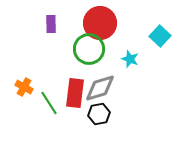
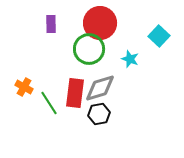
cyan square: moved 1 px left
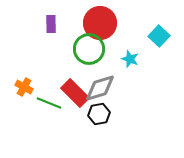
red rectangle: rotated 52 degrees counterclockwise
green line: rotated 35 degrees counterclockwise
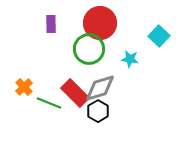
cyan star: rotated 12 degrees counterclockwise
orange cross: rotated 18 degrees clockwise
black hexagon: moved 1 px left, 3 px up; rotated 20 degrees counterclockwise
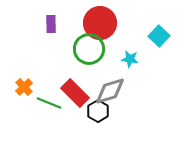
gray diamond: moved 10 px right, 3 px down
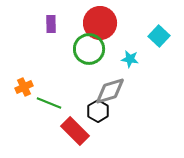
orange cross: rotated 18 degrees clockwise
red rectangle: moved 38 px down
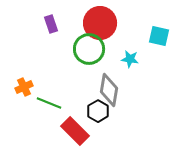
purple rectangle: rotated 18 degrees counterclockwise
cyan square: rotated 30 degrees counterclockwise
gray diamond: moved 1 px left, 1 px up; rotated 64 degrees counterclockwise
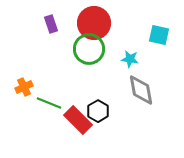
red circle: moved 6 px left
cyan square: moved 1 px up
gray diamond: moved 32 px right; rotated 20 degrees counterclockwise
red rectangle: moved 3 px right, 11 px up
